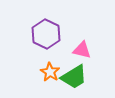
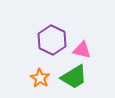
purple hexagon: moved 6 px right, 6 px down
orange star: moved 10 px left, 6 px down
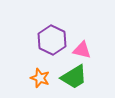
orange star: rotated 12 degrees counterclockwise
